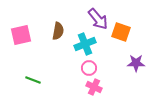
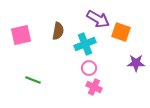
purple arrow: rotated 20 degrees counterclockwise
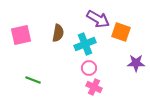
brown semicircle: moved 2 px down
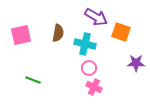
purple arrow: moved 2 px left, 2 px up
cyan cross: rotated 35 degrees clockwise
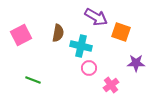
pink square: rotated 15 degrees counterclockwise
cyan cross: moved 4 px left, 2 px down
pink cross: moved 17 px right, 2 px up; rotated 28 degrees clockwise
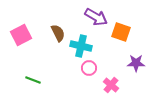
brown semicircle: rotated 36 degrees counterclockwise
pink cross: rotated 14 degrees counterclockwise
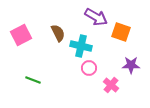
purple star: moved 5 px left, 2 px down
